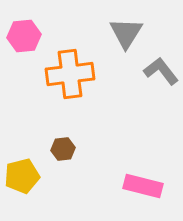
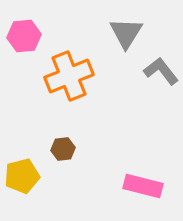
orange cross: moved 1 px left, 2 px down; rotated 15 degrees counterclockwise
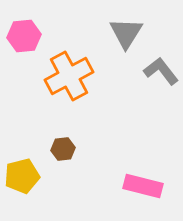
orange cross: rotated 6 degrees counterclockwise
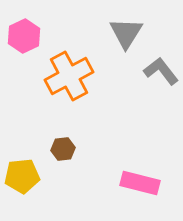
pink hexagon: rotated 20 degrees counterclockwise
yellow pentagon: rotated 8 degrees clockwise
pink rectangle: moved 3 px left, 3 px up
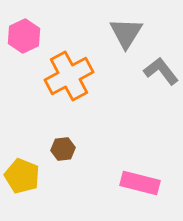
yellow pentagon: rotated 28 degrees clockwise
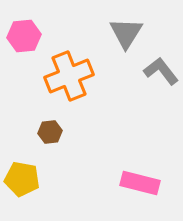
pink hexagon: rotated 20 degrees clockwise
orange cross: rotated 6 degrees clockwise
brown hexagon: moved 13 px left, 17 px up
yellow pentagon: moved 3 px down; rotated 12 degrees counterclockwise
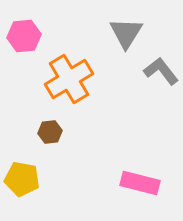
orange cross: moved 3 px down; rotated 9 degrees counterclockwise
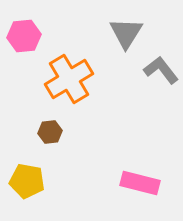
gray L-shape: moved 1 px up
yellow pentagon: moved 5 px right, 2 px down
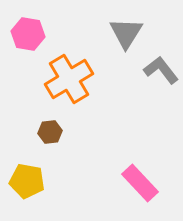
pink hexagon: moved 4 px right, 2 px up; rotated 16 degrees clockwise
pink rectangle: rotated 33 degrees clockwise
